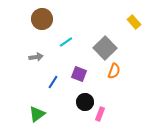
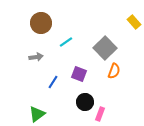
brown circle: moved 1 px left, 4 px down
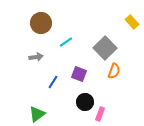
yellow rectangle: moved 2 px left
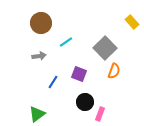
gray arrow: moved 3 px right, 1 px up
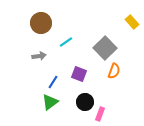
green triangle: moved 13 px right, 12 px up
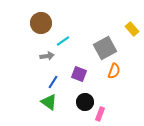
yellow rectangle: moved 7 px down
cyan line: moved 3 px left, 1 px up
gray square: rotated 15 degrees clockwise
gray arrow: moved 8 px right
green triangle: moved 1 px left; rotated 48 degrees counterclockwise
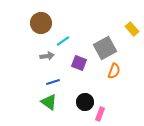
purple square: moved 11 px up
blue line: rotated 40 degrees clockwise
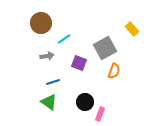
cyan line: moved 1 px right, 2 px up
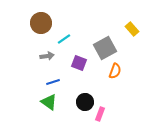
orange semicircle: moved 1 px right
